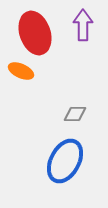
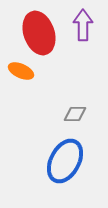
red ellipse: moved 4 px right
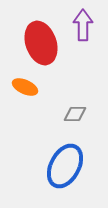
red ellipse: moved 2 px right, 10 px down
orange ellipse: moved 4 px right, 16 px down
blue ellipse: moved 5 px down
